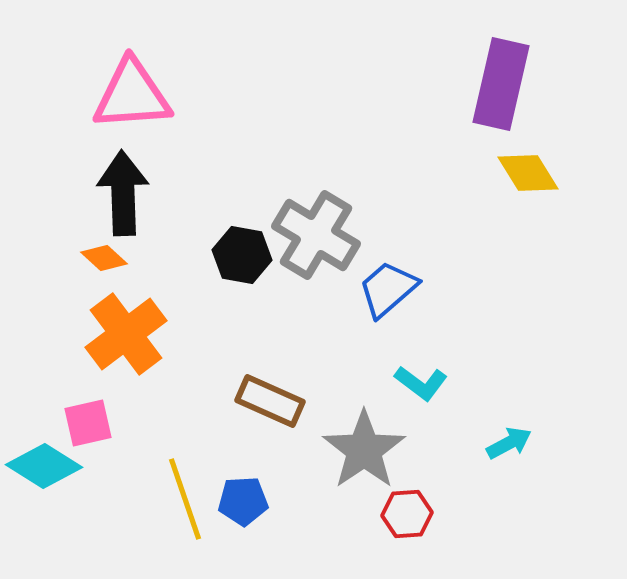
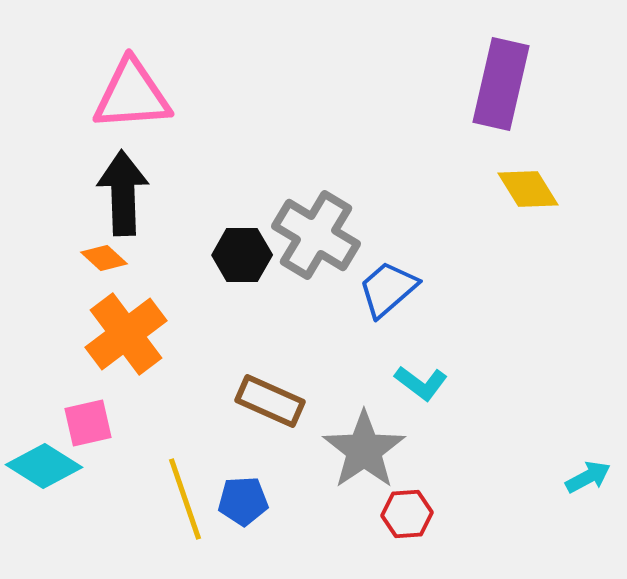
yellow diamond: moved 16 px down
black hexagon: rotated 10 degrees counterclockwise
cyan arrow: moved 79 px right, 34 px down
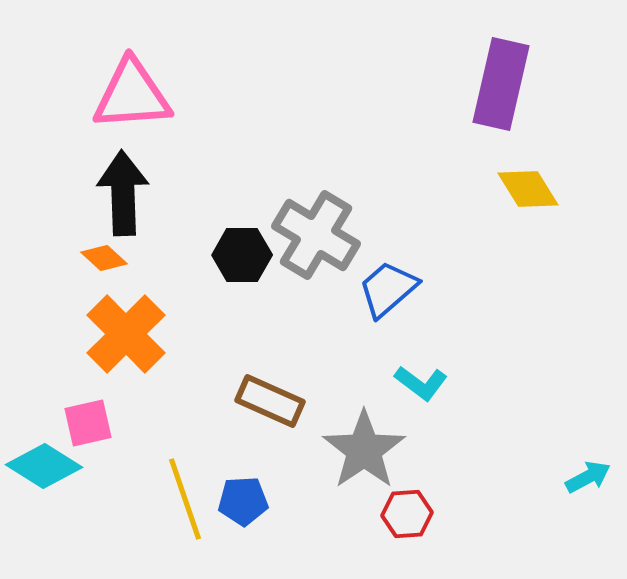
orange cross: rotated 8 degrees counterclockwise
